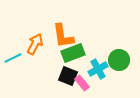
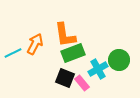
orange L-shape: moved 2 px right, 1 px up
cyan line: moved 5 px up
black square: moved 3 px left, 2 px down
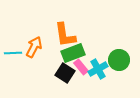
orange arrow: moved 1 px left, 3 px down
cyan line: rotated 24 degrees clockwise
black square: moved 5 px up; rotated 12 degrees clockwise
pink rectangle: moved 1 px left, 16 px up
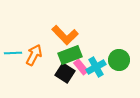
orange L-shape: rotated 36 degrees counterclockwise
orange arrow: moved 8 px down
green rectangle: moved 3 px left, 2 px down
cyan cross: moved 2 px left, 2 px up
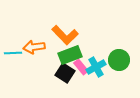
orange arrow: moved 8 px up; rotated 125 degrees counterclockwise
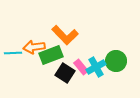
green rectangle: moved 19 px left
green circle: moved 3 px left, 1 px down
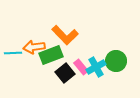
black square: rotated 18 degrees clockwise
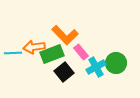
green rectangle: moved 1 px right, 1 px up
green circle: moved 2 px down
pink rectangle: moved 15 px up
black square: moved 1 px left, 1 px up
